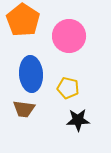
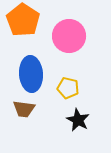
black star: rotated 30 degrees clockwise
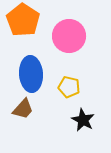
yellow pentagon: moved 1 px right, 1 px up
brown trapezoid: moved 1 px left; rotated 55 degrees counterclockwise
black star: moved 5 px right
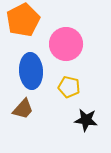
orange pentagon: rotated 12 degrees clockwise
pink circle: moved 3 px left, 8 px down
blue ellipse: moved 3 px up
black star: moved 3 px right; rotated 20 degrees counterclockwise
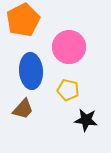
pink circle: moved 3 px right, 3 px down
yellow pentagon: moved 1 px left, 3 px down
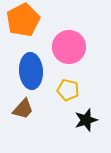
black star: rotated 25 degrees counterclockwise
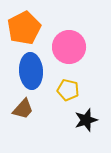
orange pentagon: moved 1 px right, 8 px down
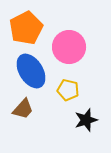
orange pentagon: moved 2 px right
blue ellipse: rotated 28 degrees counterclockwise
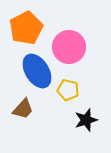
blue ellipse: moved 6 px right
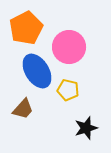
black star: moved 8 px down
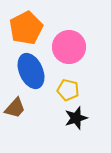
blue ellipse: moved 6 px left; rotated 8 degrees clockwise
brown trapezoid: moved 8 px left, 1 px up
black star: moved 10 px left, 10 px up
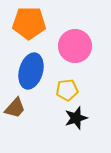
orange pentagon: moved 3 px right, 5 px up; rotated 28 degrees clockwise
pink circle: moved 6 px right, 1 px up
blue ellipse: rotated 40 degrees clockwise
yellow pentagon: moved 1 px left; rotated 20 degrees counterclockwise
